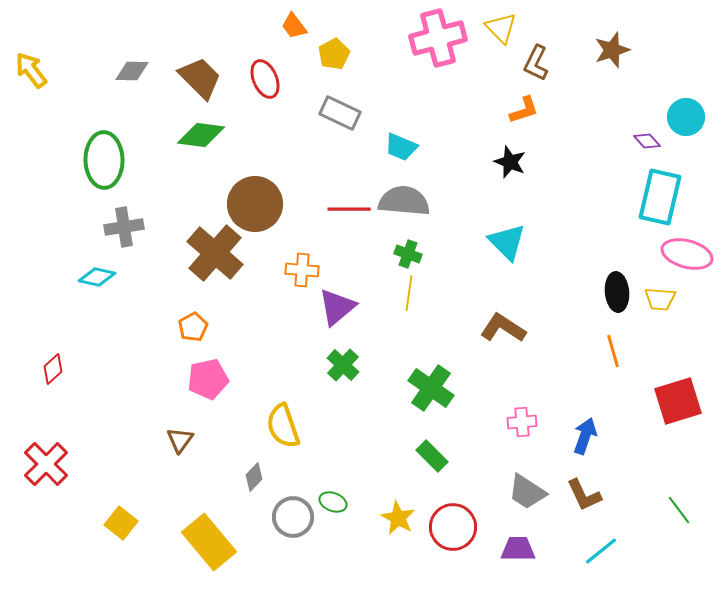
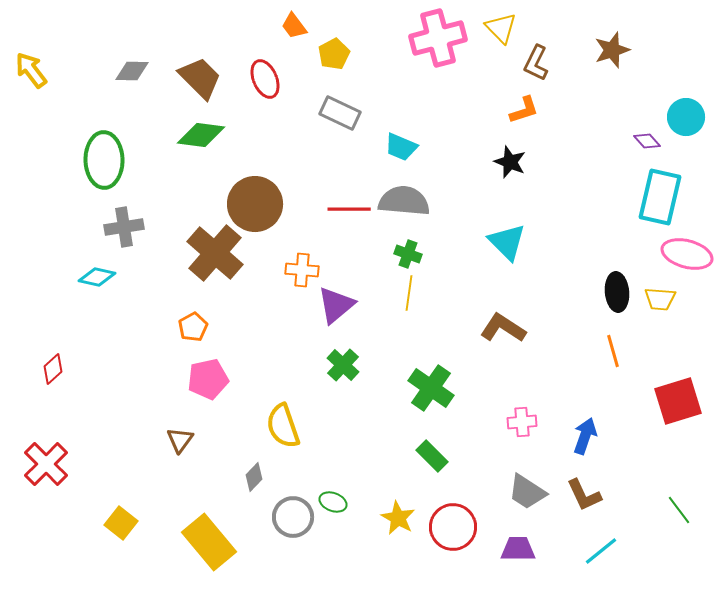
purple triangle at (337, 307): moved 1 px left, 2 px up
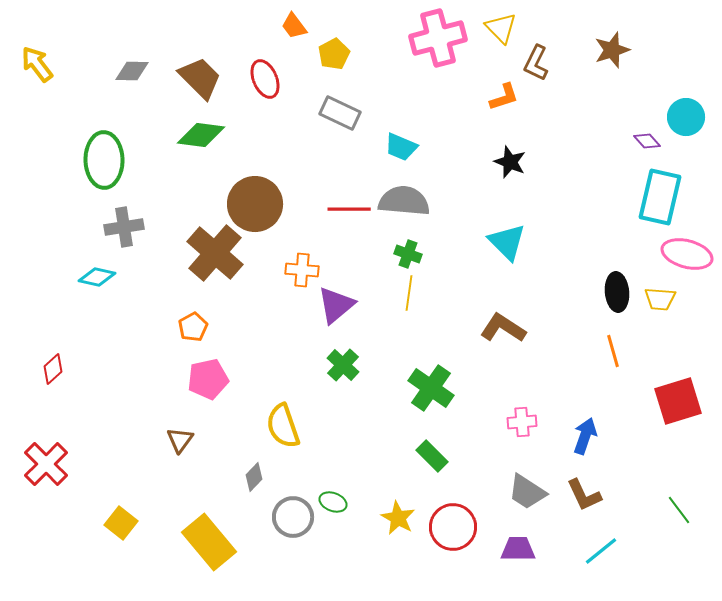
yellow arrow at (31, 70): moved 6 px right, 6 px up
orange L-shape at (524, 110): moved 20 px left, 13 px up
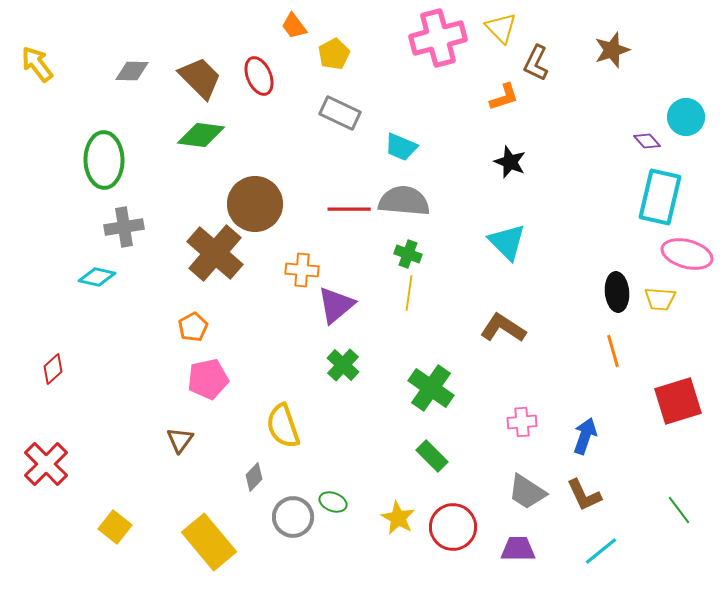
red ellipse at (265, 79): moved 6 px left, 3 px up
yellow square at (121, 523): moved 6 px left, 4 px down
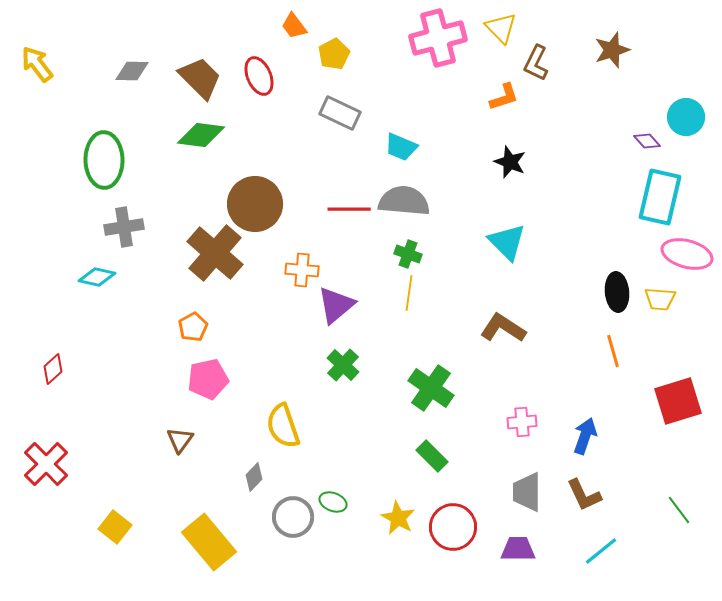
gray trapezoid at (527, 492): rotated 57 degrees clockwise
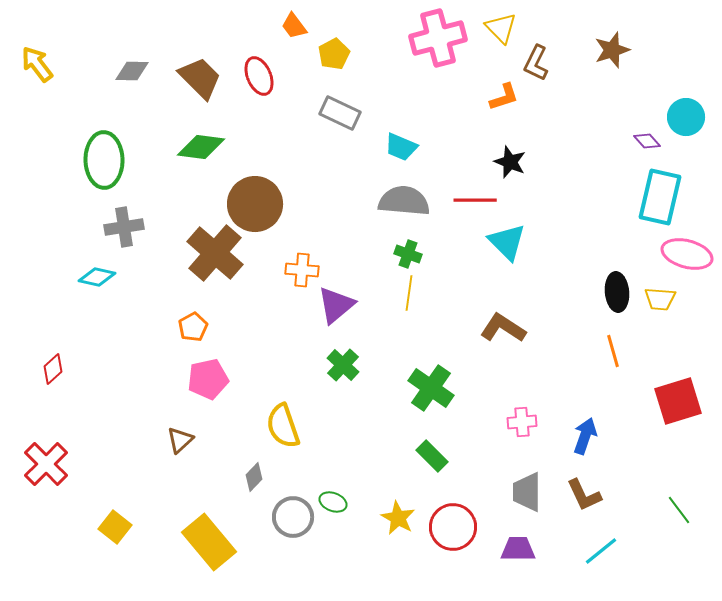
green diamond at (201, 135): moved 12 px down
red line at (349, 209): moved 126 px right, 9 px up
brown triangle at (180, 440): rotated 12 degrees clockwise
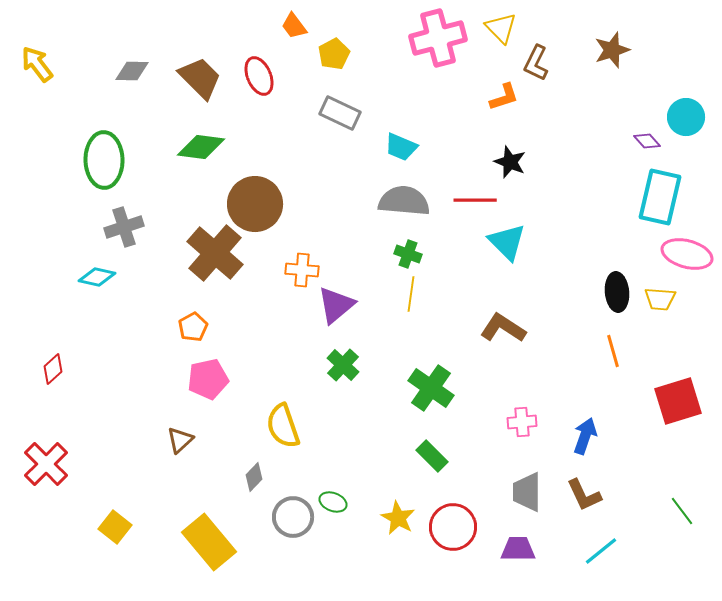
gray cross at (124, 227): rotated 9 degrees counterclockwise
yellow line at (409, 293): moved 2 px right, 1 px down
green line at (679, 510): moved 3 px right, 1 px down
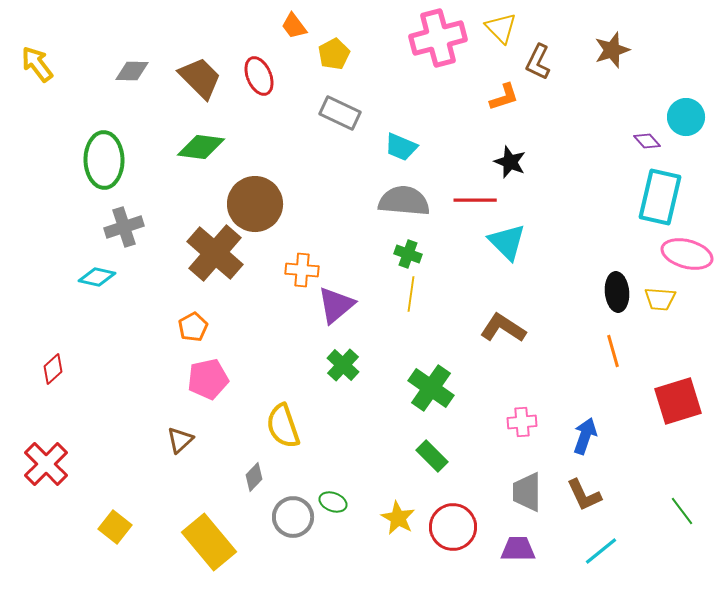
brown L-shape at (536, 63): moved 2 px right, 1 px up
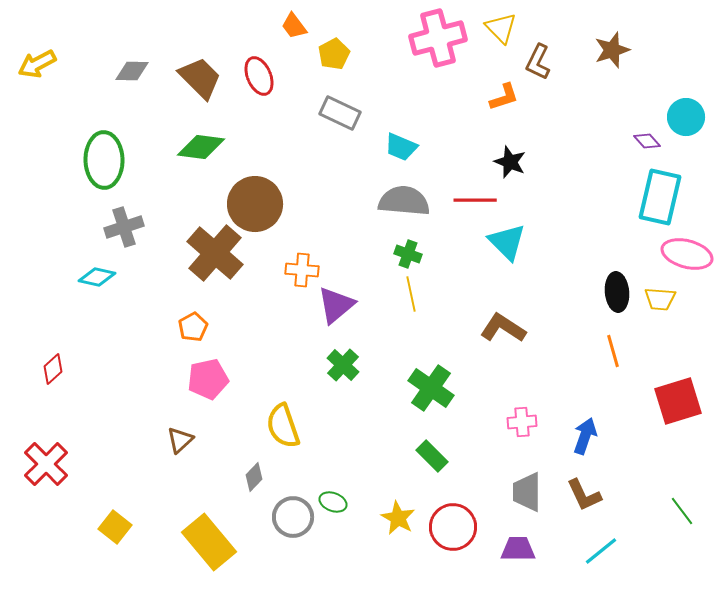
yellow arrow at (37, 64): rotated 81 degrees counterclockwise
yellow line at (411, 294): rotated 20 degrees counterclockwise
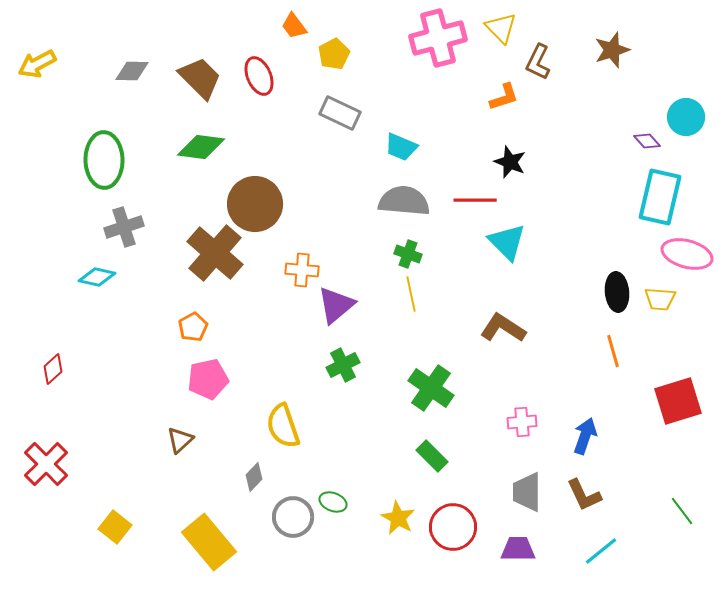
green cross at (343, 365): rotated 20 degrees clockwise
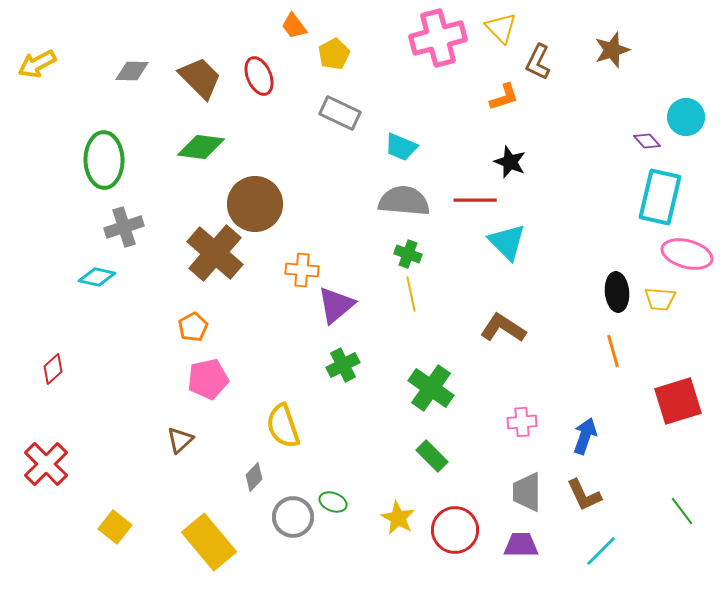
red circle at (453, 527): moved 2 px right, 3 px down
purple trapezoid at (518, 549): moved 3 px right, 4 px up
cyan line at (601, 551): rotated 6 degrees counterclockwise
